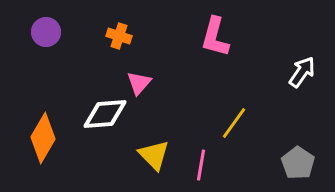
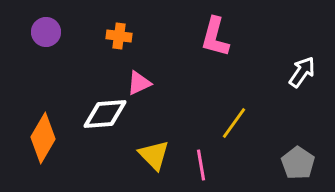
orange cross: rotated 10 degrees counterclockwise
pink triangle: rotated 24 degrees clockwise
pink line: rotated 20 degrees counterclockwise
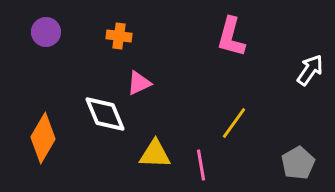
pink L-shape: moved 16 px right
white arrow: moved 8 px right, 2 px up
white diamond: rotated 72 degrees clockwise
yellow triangle: moved 1 px right, 1 px up; rotated 44 degrees counterclockwise
gray pentagon: rotated 8 degrees clockwise
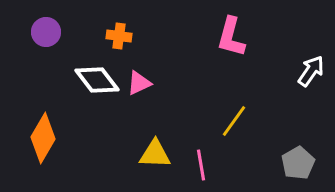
white arrow: moved 1 px right, 1 px down
white diamond: moved 8 px left, 34 px up; rotated 15 degrees counterclockwise
yellow line: moved 2 px up
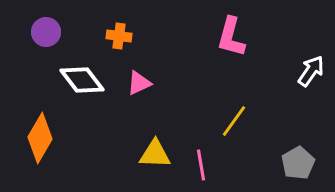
white diamond: moved 15 px left
orange diamond: moved 3 px left
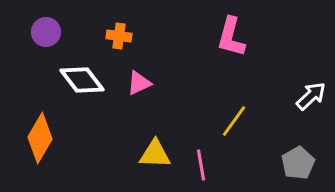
white arrow: moved 25 px down; rotated 12 degrees clockwise
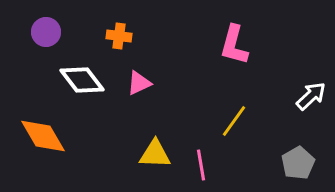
pink L-shape: moved 3 px right, 8 px down
orange diamond: moved 3 px right, 2 px up; rotated 60 degrees counterclockwise
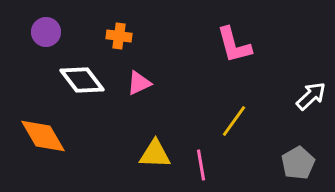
pink L-shape: rotated 30 degrees counterclockwise
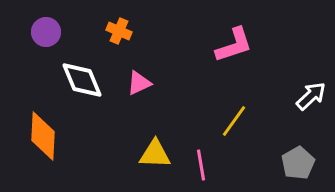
orange cross: moved 5 px up; rotated 15 degrees clockwise
pink L-shape: rotated 93 degrees counterclockwise
white diamond: rotated 15 degrees clockwise
orange diamond: rotated 33 degrees clockwise
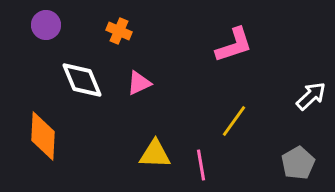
purple circle: moved 7 px up
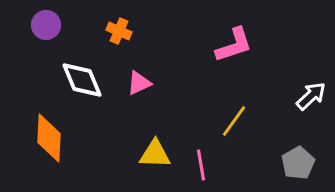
orange diamond: moved 6 px right, 2 px down
